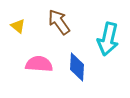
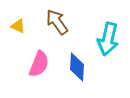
brown arrow: moved 2 px left
yellow triangle: rotated 14 degrees counterclockwise
pink semicircle: rotated 108 degrees clockwise
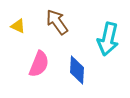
blue diamond: moved 3 px down
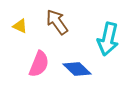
yellow triangle: moved 2 px right
blue diamond: moved 1 px up; rotated 48 degrees counterclockwise
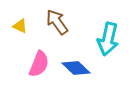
blue diamond: moved 1 px left, 1 px up
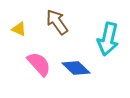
yellow triangle: moved 1 px left, 3 px down
pink semicircle: rotated 64 degrees counterclockwise
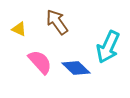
cyan arrow: moved 8 px down; rotated 12 degrees clockwise
pink semicircle: moved 1 px right, 2 px up
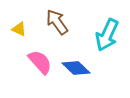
cyan arrow: moved 1 px left, 12 px up
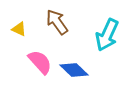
blue diamond: moved 2 px left, 2 px down
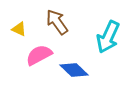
cyan arrow: moved 1 px right, 2 px down
pink semicircle: moved 1 px left, 7 px up; rotated 76 degrees counterclockwise
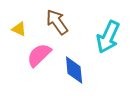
pink semicircle: rotated 16 degrees counterclockwise
blue diamond: rotated 40 degrees clockwise
